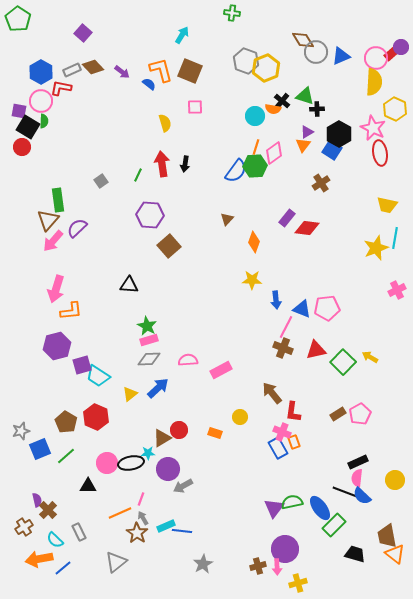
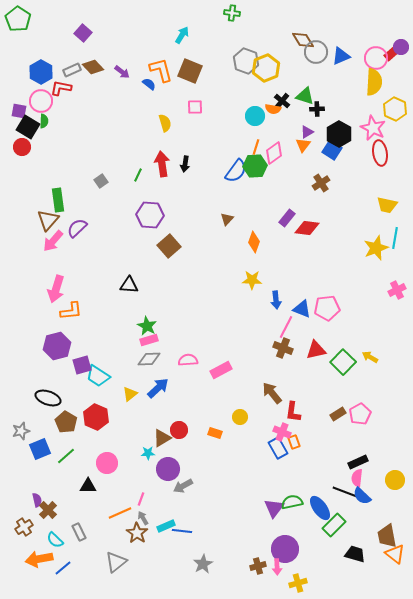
black ellipse at (131, 463): moved 83 px left, 65 px up; rotated 30 degrees clockwise
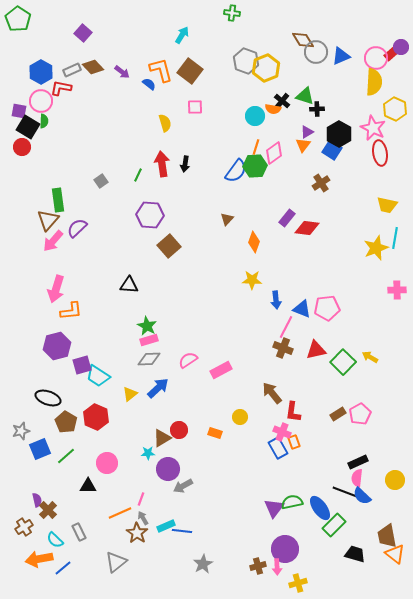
brown square at (190, 71): rotated 15 degrees clockwise
pink cross at (397, 290): rotated 24 degrees clockwise
pink semicircle at (188, 360): rotated 30 degrees counterclockwise
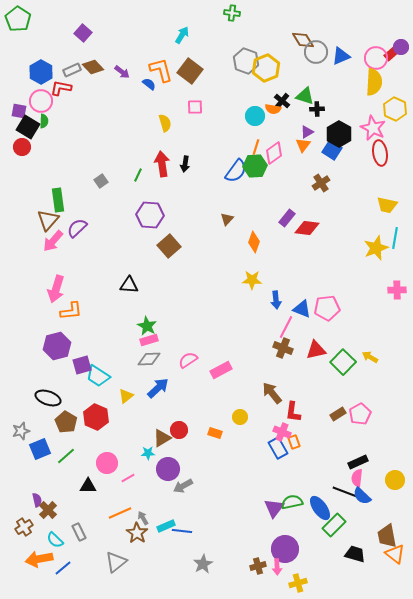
yellow triangle at (130, 394): moved 4 px left, 2 px down
pink line at (141, 499): moved 13 px left, 21 px up; rotated 40 degrees clockwise
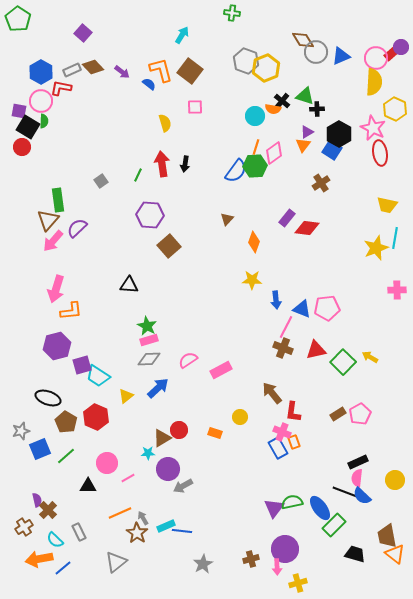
brown cross at (258, 566): moved 7 px left, 7 px up
